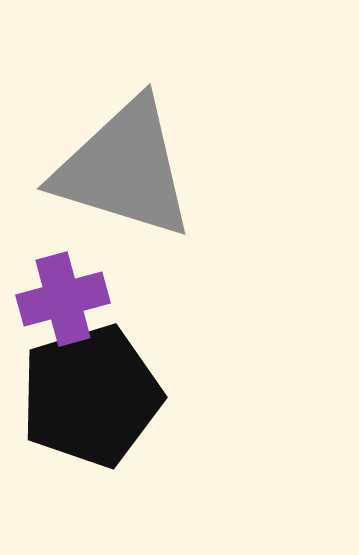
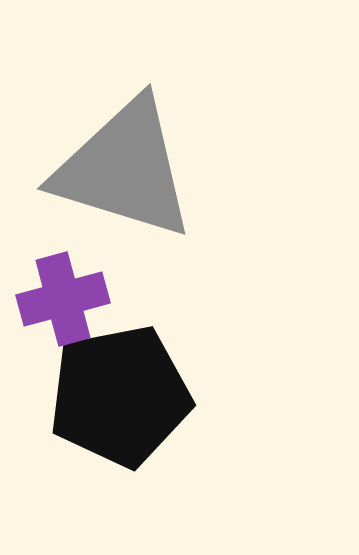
black pentagon: moved 29 px right; rotated 6 degrees clockwise
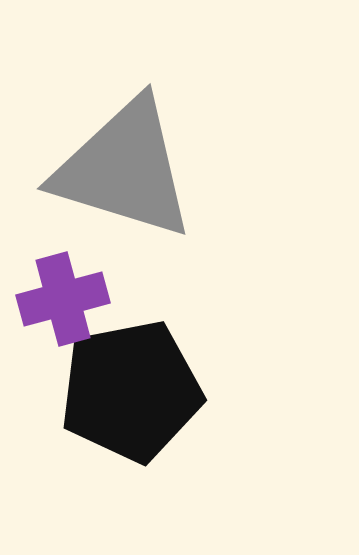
black pentagon: moved 11 px right, 5 px up
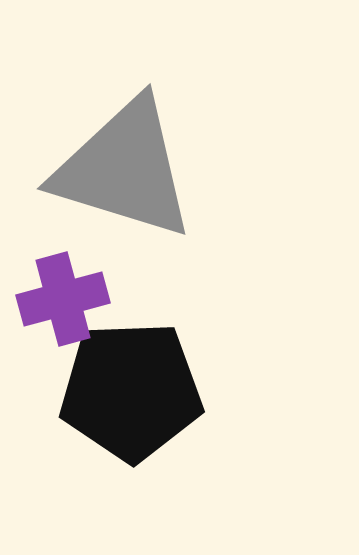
black pentagon: rotated 9 degrees clockwise
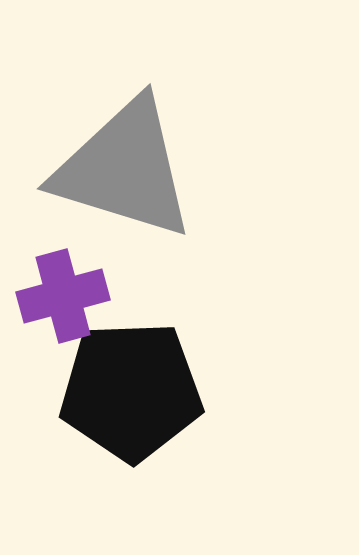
purple cross: moved 3 px up
